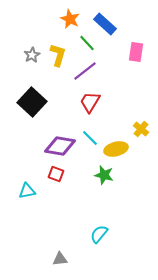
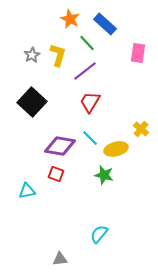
pink rectangle: moved 2 px right, 1 px down
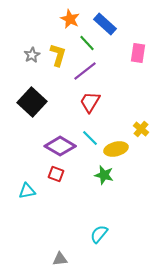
purple diamond: rotated 20 degrees clockwise
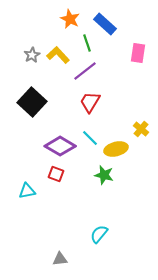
green line: rotated 24 degrees clockwise
yellow L-shape: rotated 60 degrees counterclockwise
